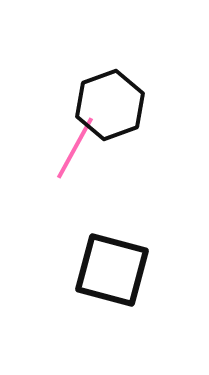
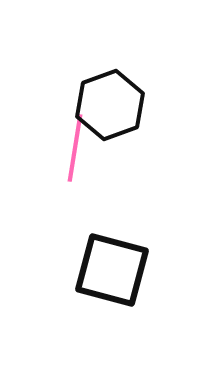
pink line: rotated 20 degrees counterclockwise
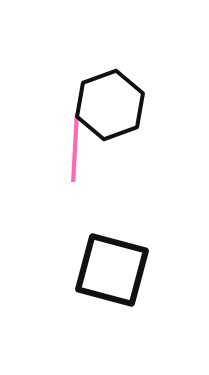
pink line: rotated 6 degrees counterclockwise
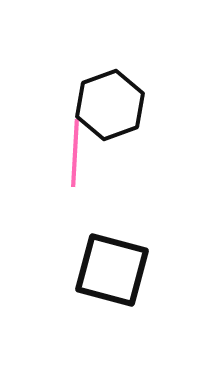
pink line: moved 5 px down
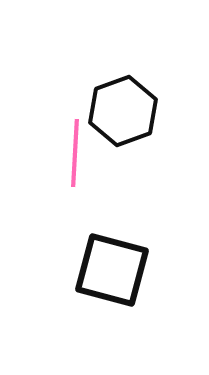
black hexagon: moved 13 px right, 6 px down
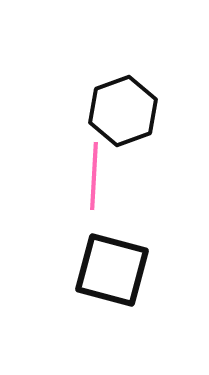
pink line: moved 19 px right, 23 px down
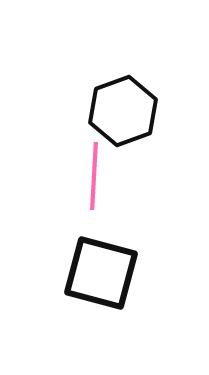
black square: moved 11 px left, 3 px down
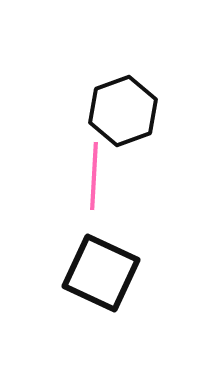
black square: rotated 10 degrees clockwise
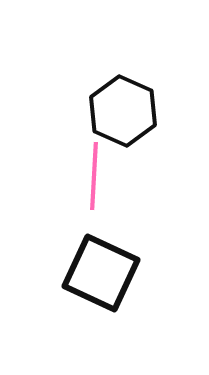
black hexagon: rotated 16 degrees counterclockwise
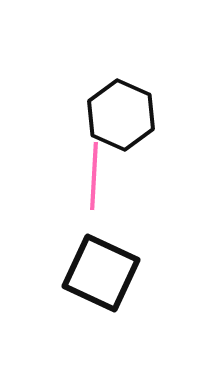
black hexagon: moved 2 px left, 4 px down
